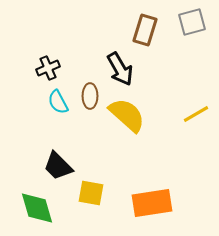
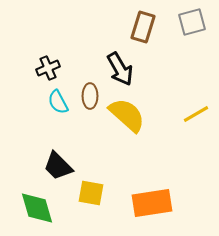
brown rectangle: moved 2 px left, 3 px up
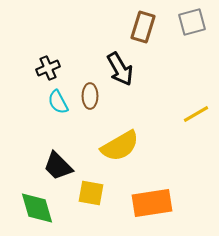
yellow semicircle: moved 7 px left, 31 px down; rotated 108 degrees clockwise
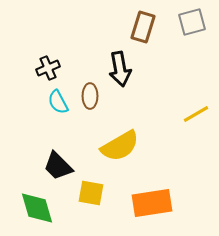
black arrow: rotated 20 degrees clockwise
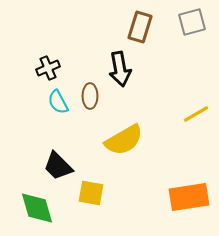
brown rectangle: moved 3 px left
yellow semicircle: moved 4 px right, 6 px up
orange rectangle: moved 37 px right, 6 px up
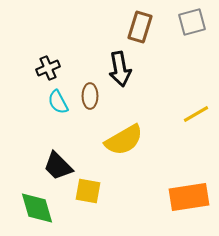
yellow square: moved 3 px left, 2 px up
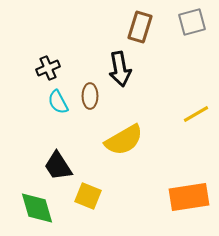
black trapezoid: rotated 12 degrees clockwise
yellow square: moved 5 px down; rotated 12 degrees clockwise
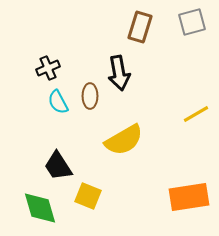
black arrow: moved 1 px left, 4 px down
green diamond: moved 3 px right
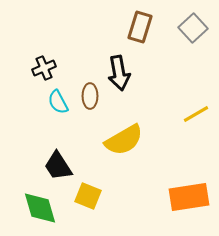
gray square: moved 1 px right, 6 px down; rotated 28 degrees counterclockwise
black cross: moved 4 px left
